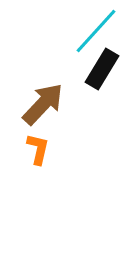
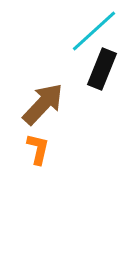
cyan line: moved 2 px left; rotated 6 degrees clockwise
black rectangle: rotated 9 degrees counterclockwise
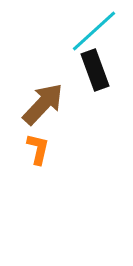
black rectangle: moved 7 px left, 1 px down; rotated 42 degrees counterclockwise
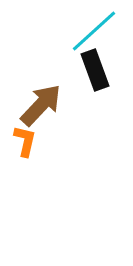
brown arrow: moved 2 px left, 1 px down
orange L-shape: moved 13 px left, 8 px up
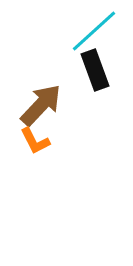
orange L-shape: moved 10 px right; rotated 140 degrees clockwise
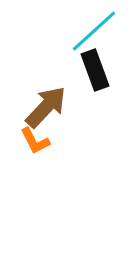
brown arrow: moved 5 px right, 2 px down
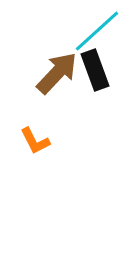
cyan line: moved 3 px right
brown arrow: moved 11 px right, 34 px up
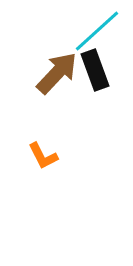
orange L-shape: moved 8 px right, 15 px down
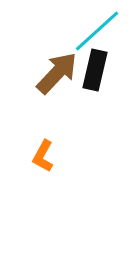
black rectangle: rotated 33 degrees clockwise
orange L-shape: rotated 56 degrees clockwise
